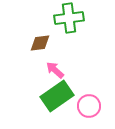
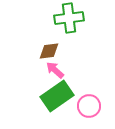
brown diamond: moved 9 px right, 8 px down
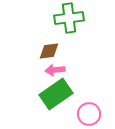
pink arrow: rotated 48 degrees counterclockwise
green rectangle: moved 1 px left, 2 px up
pink circle: moved 8 px down
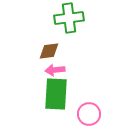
green rectangle: rotated 52 degrees counterclockwise
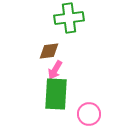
pink arrow: rotated 54 degrees counterclockwise
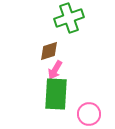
green cross: rotated 12 degrees counterclockwise
brown diamond: rotated 10 degrees counterclockwise
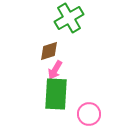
green cross: rotated 12 degrees counterclockwise
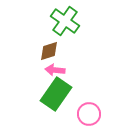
green cross: moved 4 px left, 3 px down; rotated 24 degrees counterclockwise
pink arrow: rotated 66 degrees clockwise
green rectangle: rotated 32 degrees clockwise
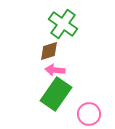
green cross: moved 2 px left, 3 px down
